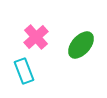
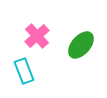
pink cross: moved 1 px right, 1 px up
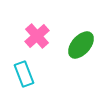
cyan rectangle: moved 3 px down
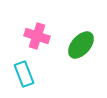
pink cross: rotated 30 degrees counterclockwise
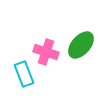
pink cross: moved 9 px right, 16 px down
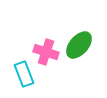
green ellipse: moved 2 px left
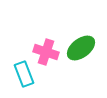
green ellipse: moved 2 px right, 3 px down; rotated 12 degrees clockwise
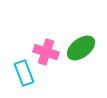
cyan rectangle: moved 1 px up
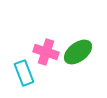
green ellipse: moved 3 px left, 4 px down
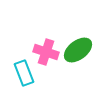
green ellipse: moved 2 px up
